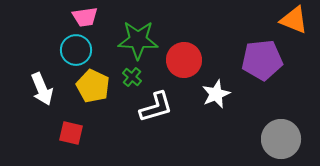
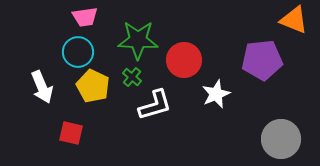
cyan circle: moved 2 px right, 2 px down
white arrow: moved 2 px up
white L-shape: moved 1 px left, 2 px up
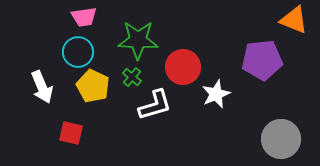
pink trapezoid: moved 1 px left
red circle: moved 1 px left, 7 px down
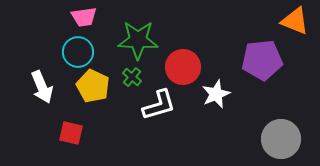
orange triangle: moved 1 px right, 1 px down
white L-shape: moved 4 px right
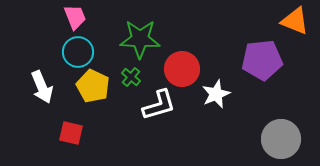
pink trapezoid: moved 9 px left; rotated 104 degrees counterclockwise
green star: moved 2 px right, 1 px up
red circle: moved 1 px left, 2 px down
green cross: moved 1 px left
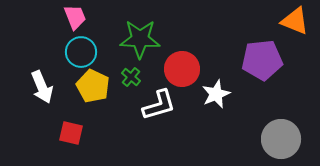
cyan circle: moved 3 px right
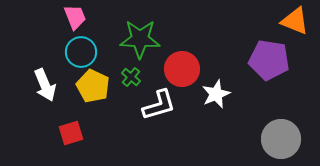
purple pentagon: moved 7 px right; rotated 15 degrees clockwise
white arrow: moved 3 px right, 2 px up
red square: rotated 30 degrees counterclockwise
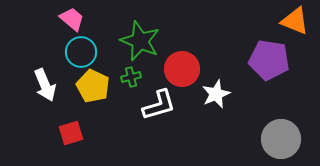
pink trapezoid: moved 3 px left, 2 px down; rotated 28 degrees counterclockwise
green star: moved 2 px down; rotated 21 degrees clockwise
green cross: rotated 36 degrees clockwise
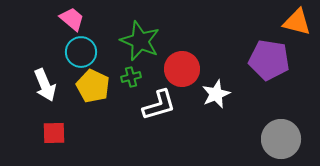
orange triangle: moved 2 px right, 1 px down; rotated 8 degrees counterclockwise
red square: moved 17 px left; rotated 15 degrees clockwise
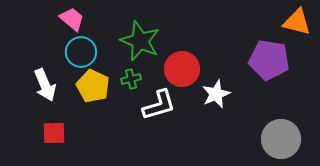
green cross: moved 2 px down
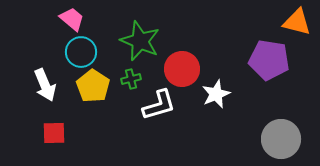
yellow pentagon: rotated 8 degrees clockwise
